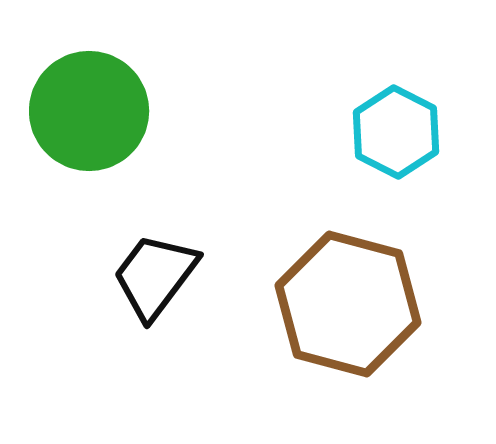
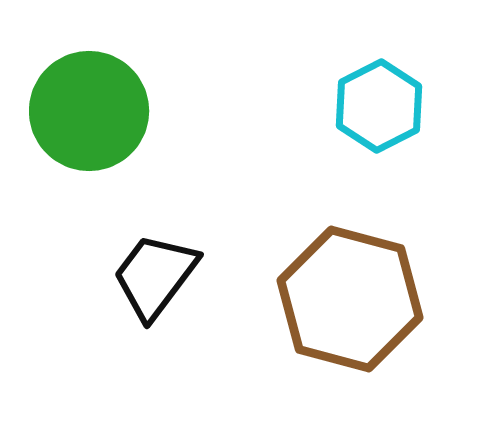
cyan hexagon: moved 17 px left, 26 px up; rotated 6 degrees clockwise
brown hexagon: moved 2 px right, 5 px up
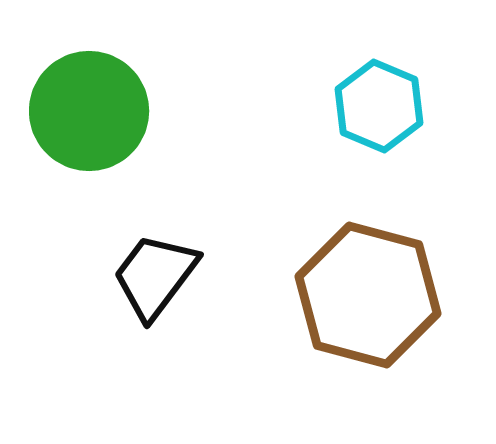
cyan hexagon: rotated 10 degrees counterclockwise
brown hexagon: moved 18 px right, 4 px up
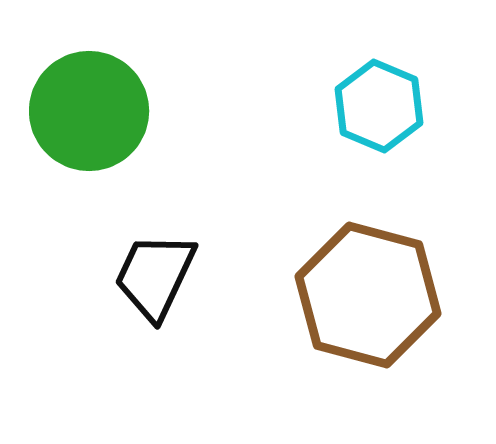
black trapezoid: rotated 12 degrees counterclockwise
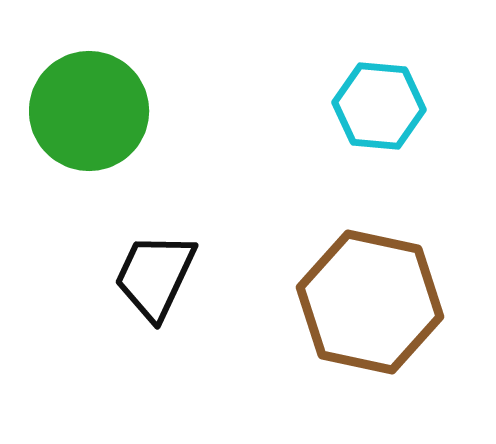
cyan hexagon: rotated 18 degrees counterclockwise
brown hexagon: moved 2 px right, 7 px down; rotated 3 degrees counterclockwise
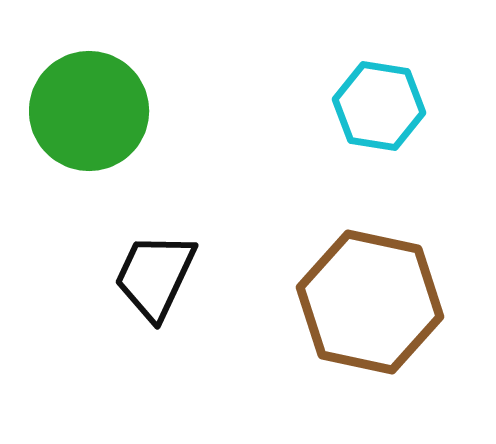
cyan hexagon: rotated 4 degrees clockwise
